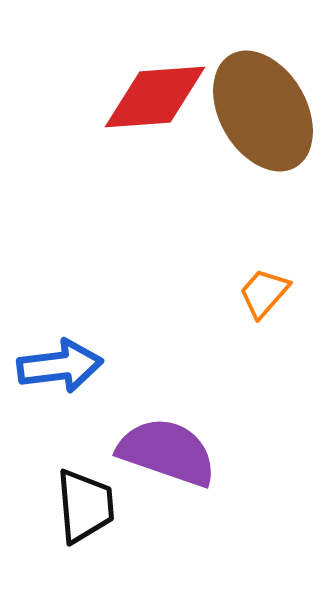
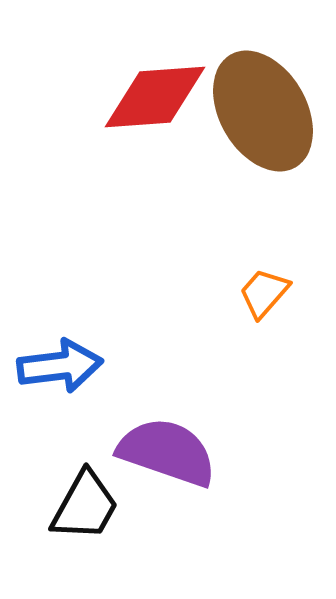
black trapezoid: rotated 34 degrees clockwise
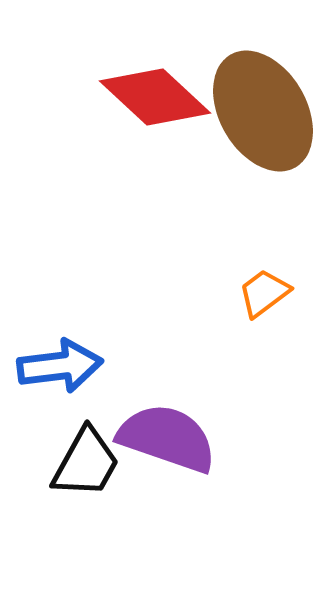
red diamond: rotated 47 degrees clockwise
orange trapezoid: rotated 12 degrees clockwise
purple semicircle: moved 14 px up
black trapezoid: moved 1 px right, 43 px up
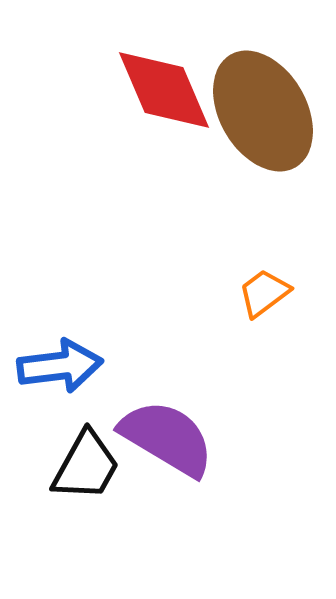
red diamond: moved 9 px right, 7 px up; rotated 24 degrees clockwise
purple semicircle: rotated 12 degrees clockwise
black trapezoid: moved 3 px down
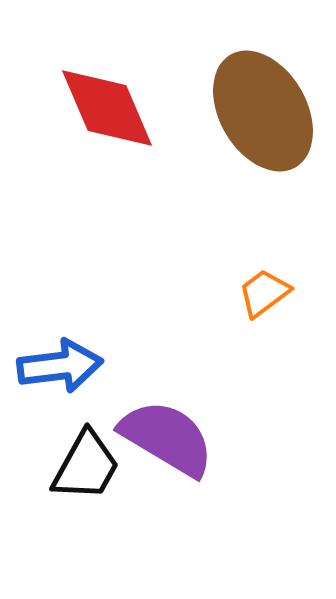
red diamond: moved 57 px left, 18 px down
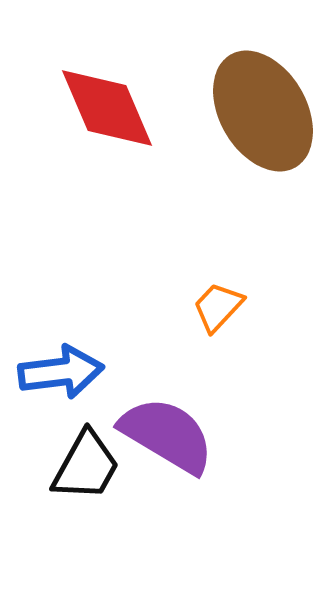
orange trapezoid: moved 46 px left, 14 px down; rotated 10 degrees counterclockwise
blue arrow: moved 1 px right, 6 px down
purple semicircle: moved 3 px up
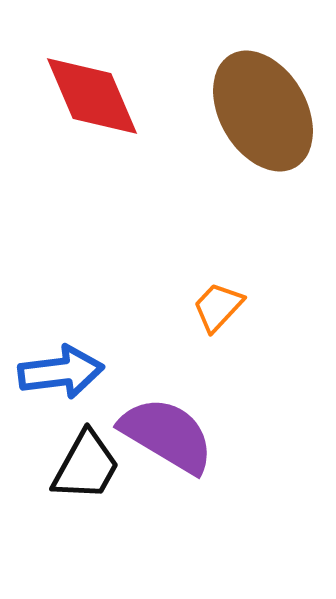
red diamond: moved 15 px left, 12 px up
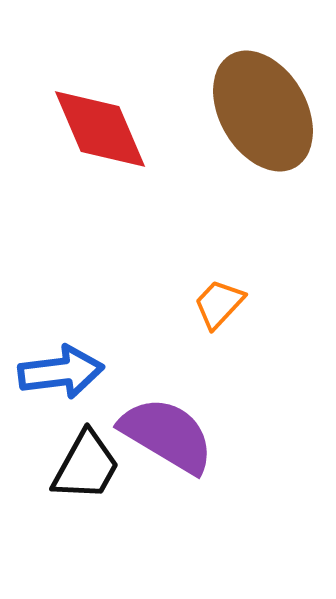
red diamond: moved 8 px right, 33 px down
orange trapezoid: moved 1 px right, 3 px up
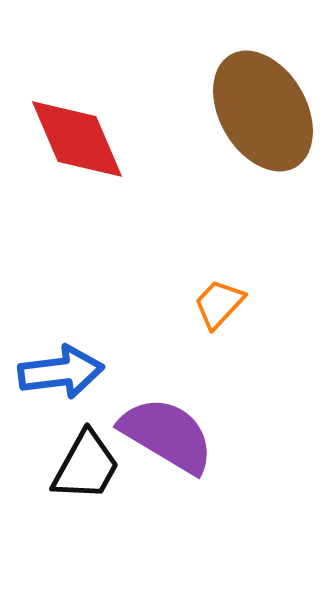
red diamond: moved 23 px left, 10 px down
